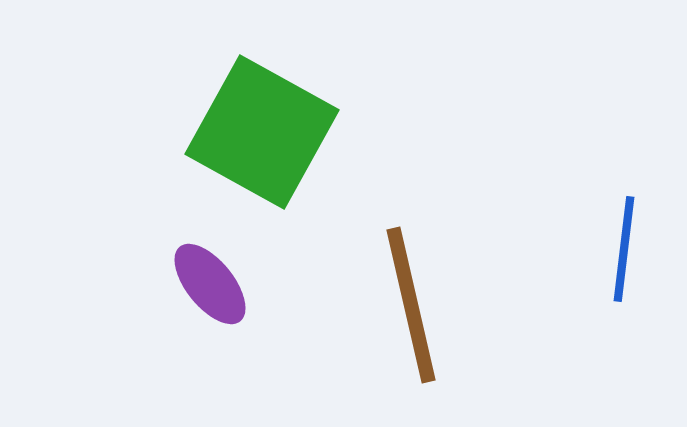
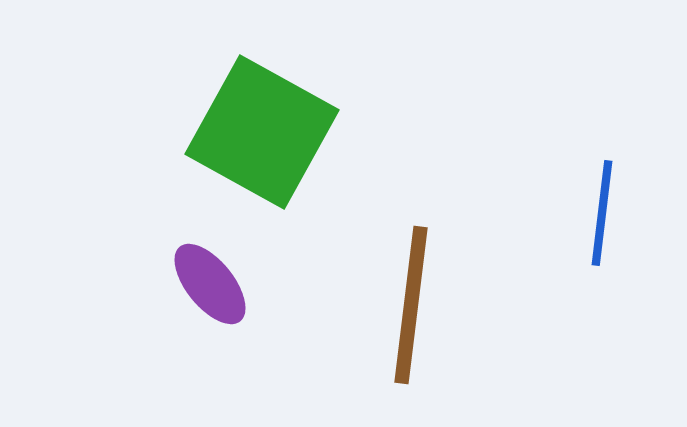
blue line: moved 22 px left, 36 px up
brown line: rotated 20 degrees clockwise
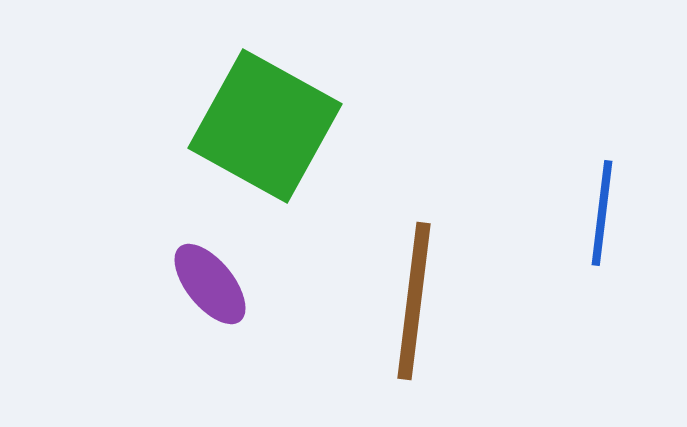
green square: moved 3 px right, 6 px up
brown line: moved 3 px right, 4 px up
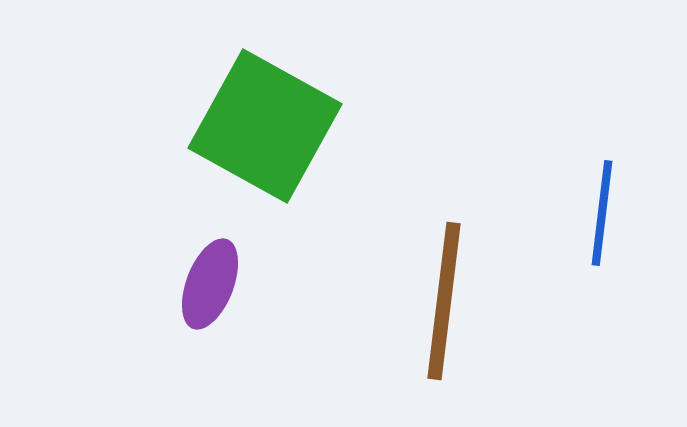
purple ellipse: rotated 60 degrees clockwise
brown line: moved 30 px right
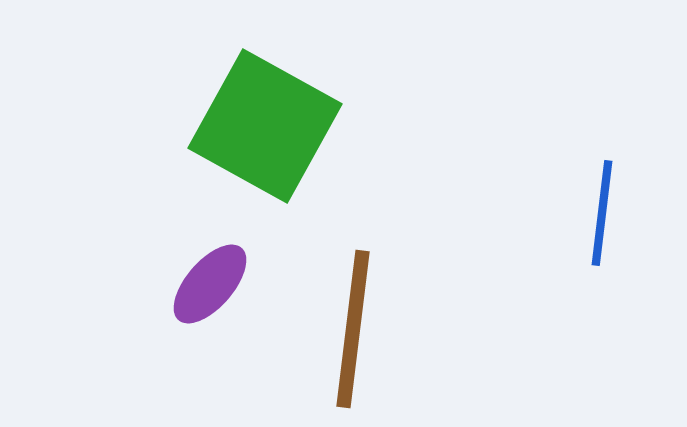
purple ellipse: rotated 20 degrees clockwise
brown line: moved 91 px left, 28 px down
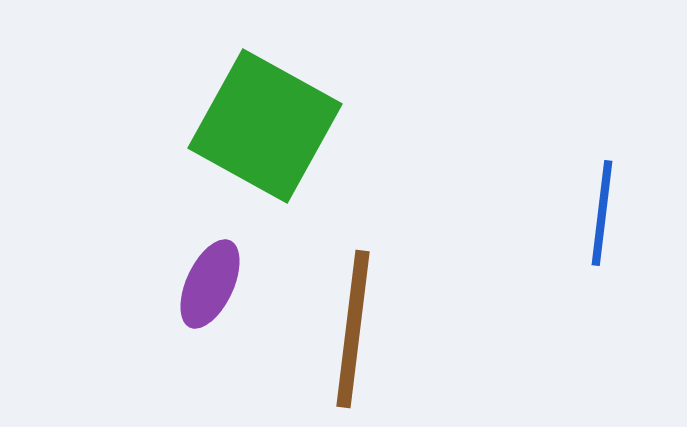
purple ellipse: rotated 16 degrees counterclockwise
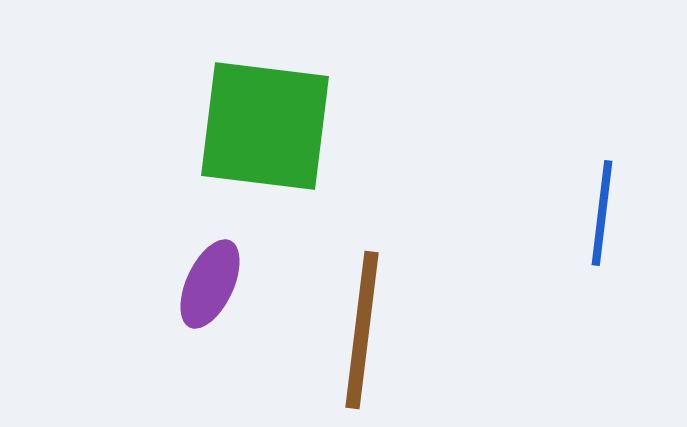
green square: rotated 22 degrees counterclockwise
brown line: moved 9 px right, 1 px down
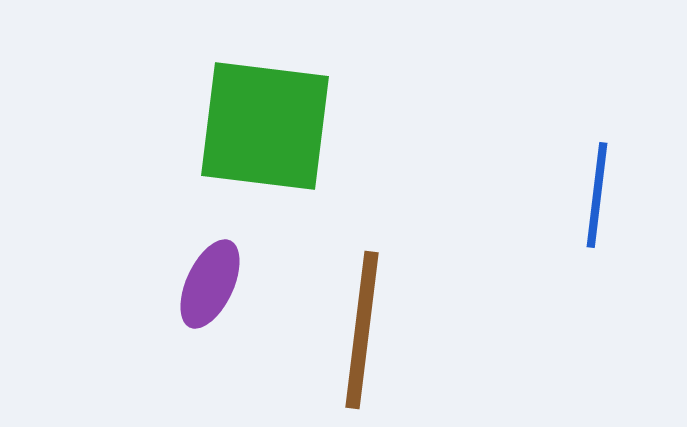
blue line: moved 5 px left, 18 px up
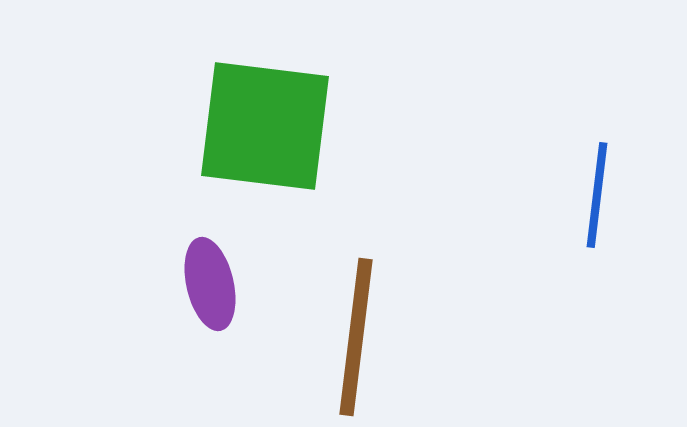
purple ellipse: rotated 38 degrees counterclockwise
brown line: moved 6 px left, 7 px down
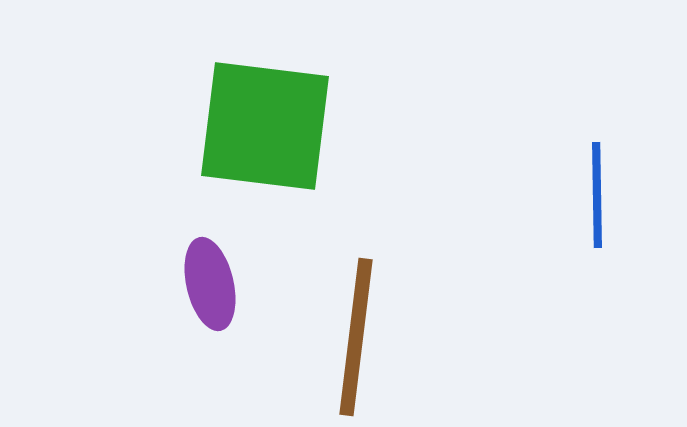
blue line: rotated 8 degrees counterclockwise
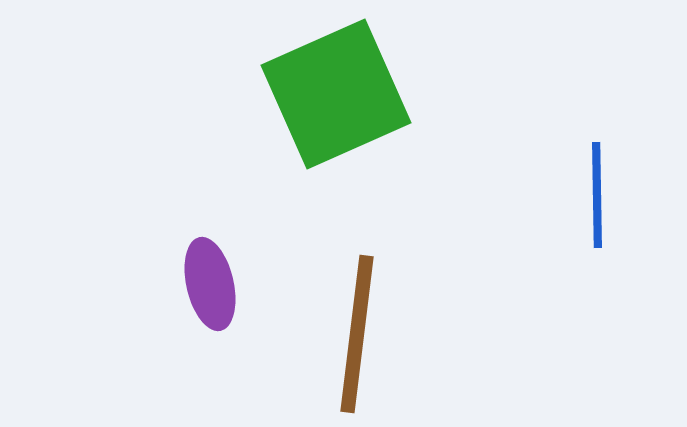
green square: moved 71 px right, 32 px up; rotated 31 degrees counterclockwise
brown line: moved 1 px right, 3 px up
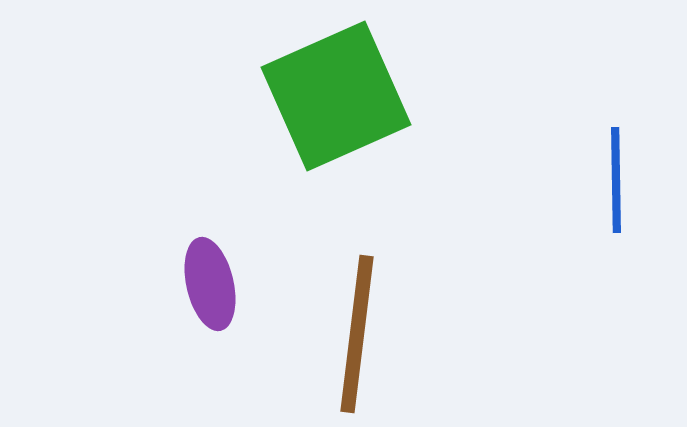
green square: moved 2 px down
blue line: moved 19 px right, 15 px up
